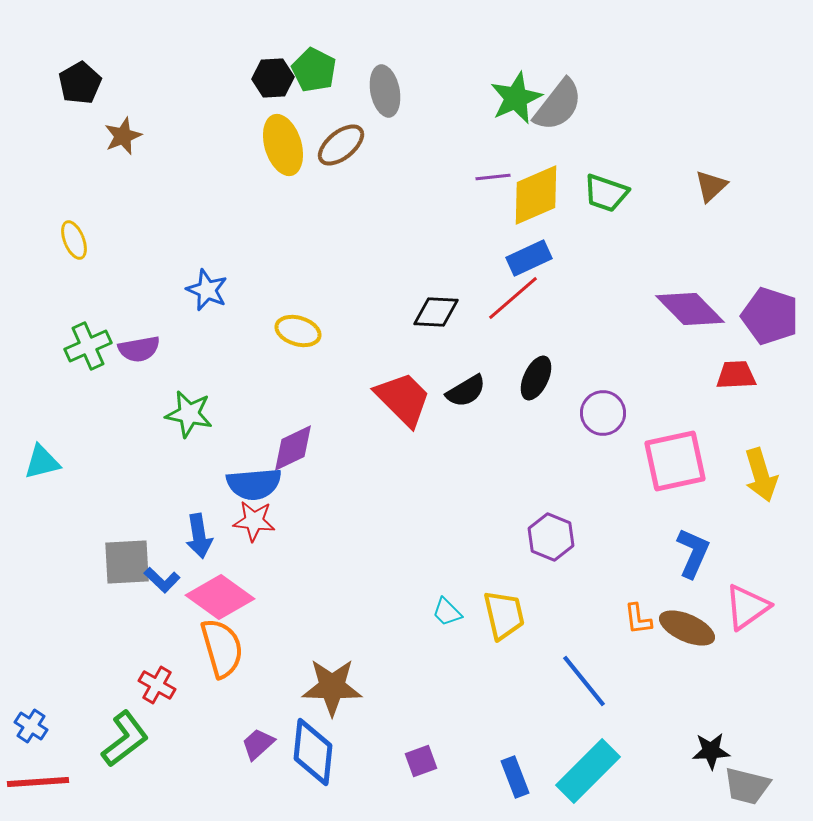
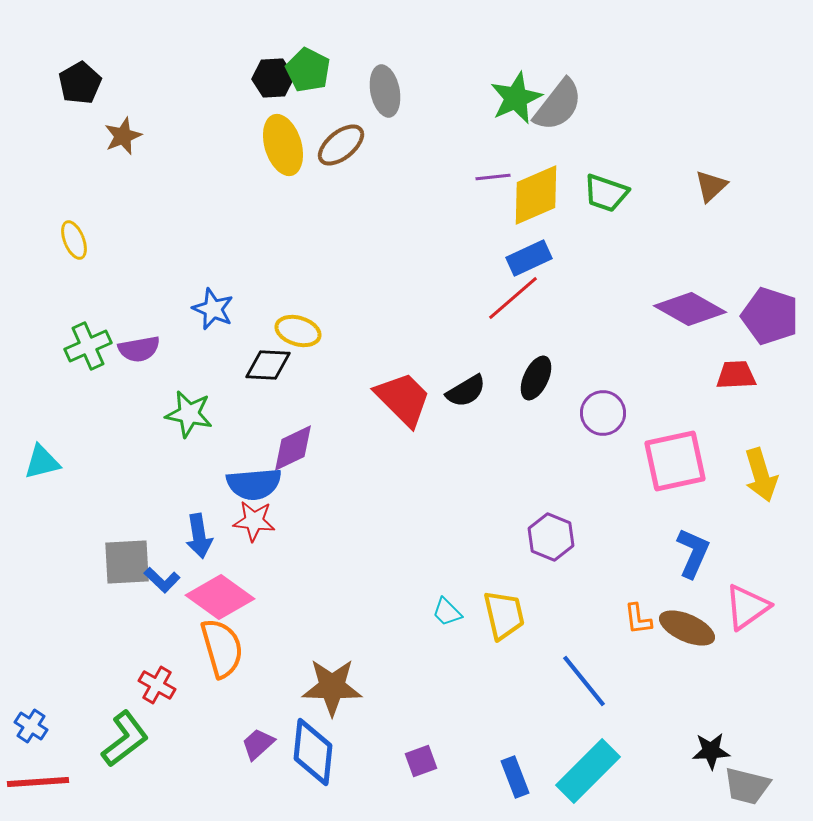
green pentagon at (314, 70): moved 6 px left
blue star at (207, 290): moved 6 px right, 19 px down
purple diamond at (690, 309): rotated 16 degrees counterclockwise
black diamond at (436, 312): moved 168 px left, 53 px down
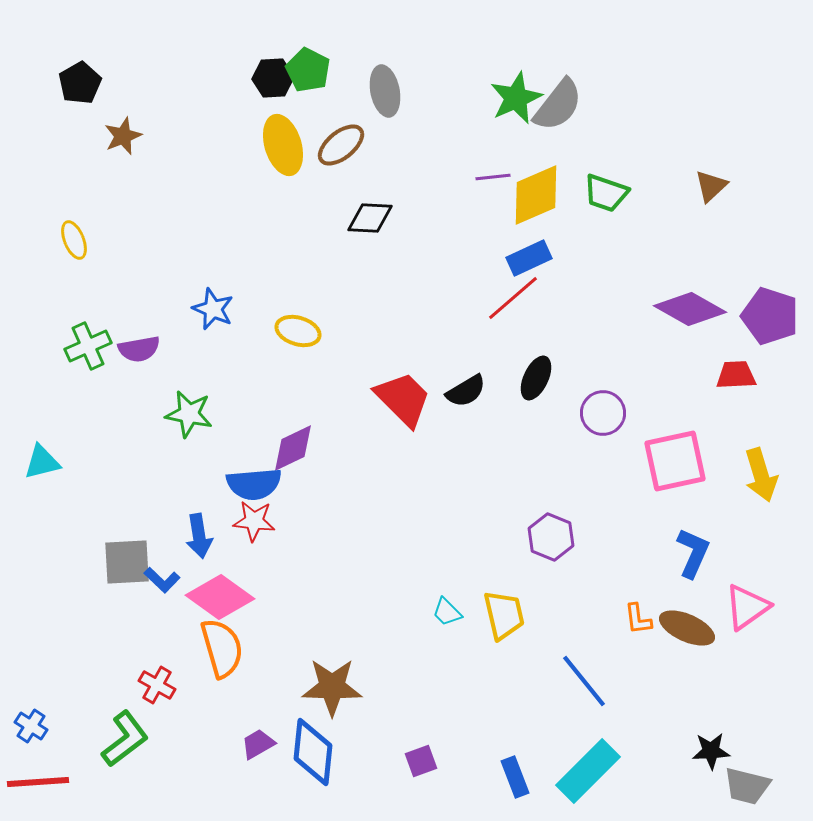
black diamond at (268, 365): moved 102 px right, 147 px up
purple trapezoid at (258, 744): rotated 12 degrees clockwise
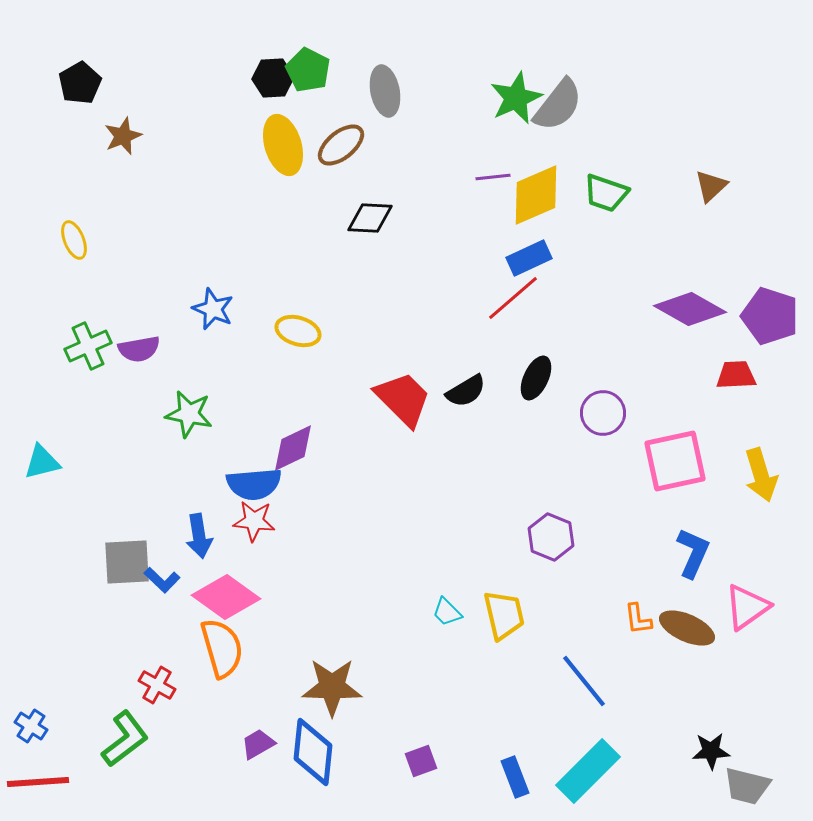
pink diamond at (220, 597): moved 6 px right
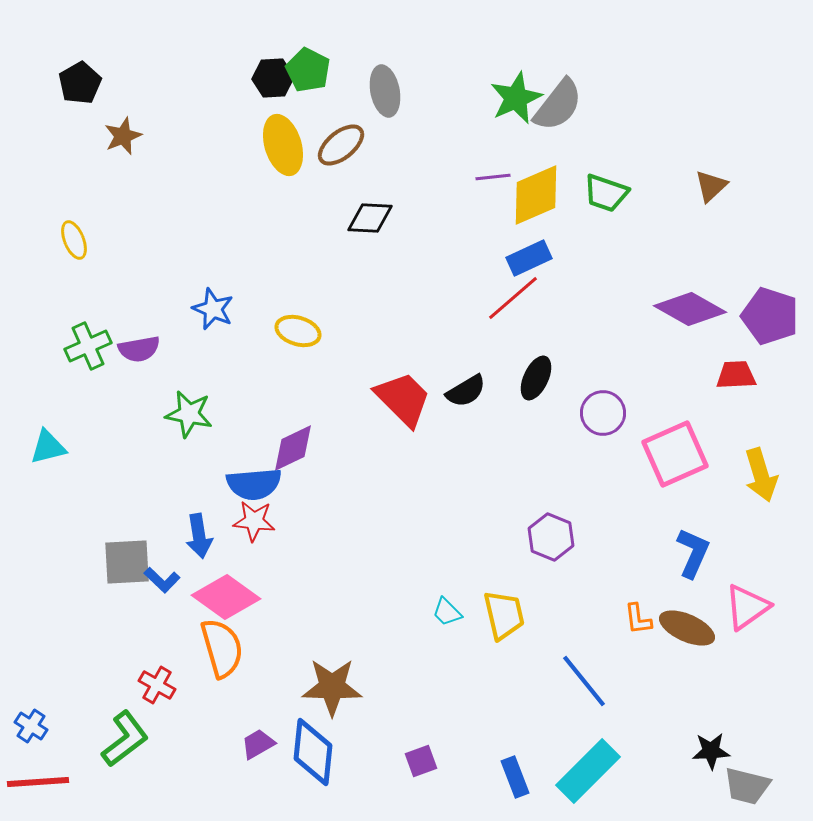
pink square at (675, 461): moved 7 px up; rotated 12 degrees counterclockwise
cyan triangle at (42, 462): moved 6 px right, 15 px up
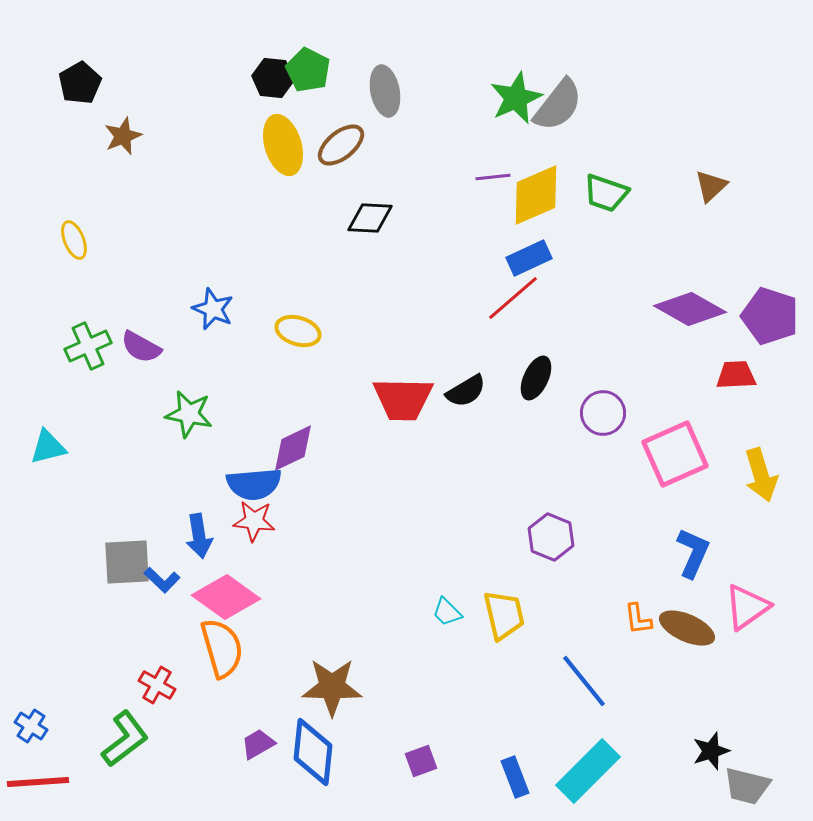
black hexagon at (273, 78): rotated 9 degrees clockwise
purple semicircle at (139, 349): moved 2 px right, 2 px up; rotated 39 degrees clockwise
red trapezoid at (403, 399): rotated 136 degrees clockwise
black star at (711, 751): rotated 15 degrees counterclockwise
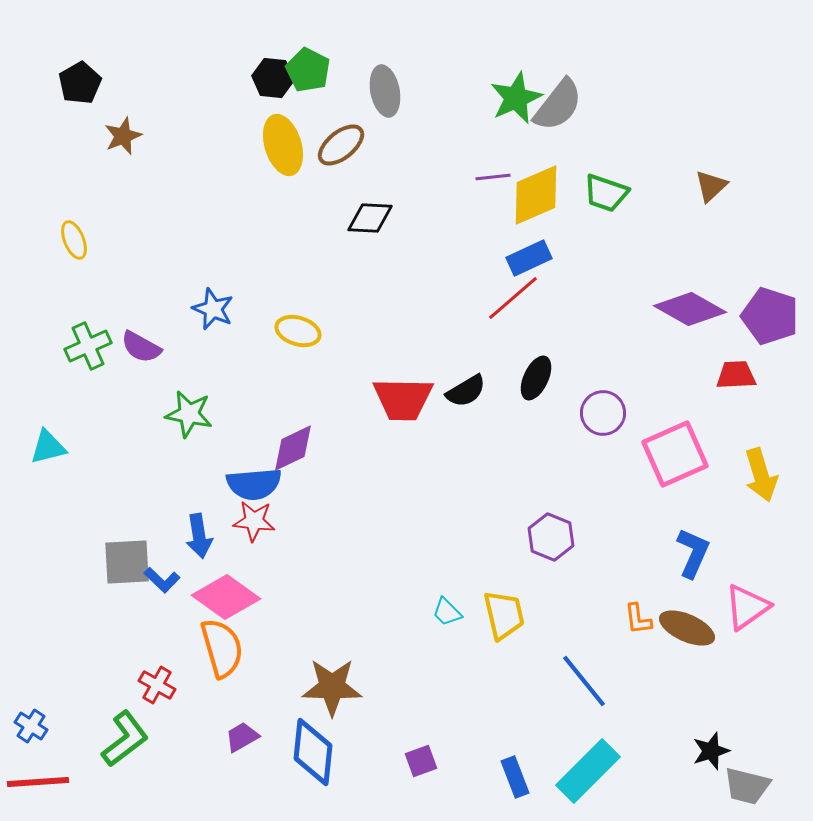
purple trapezoid at (258, 744): moved 16 px left, 7 px up
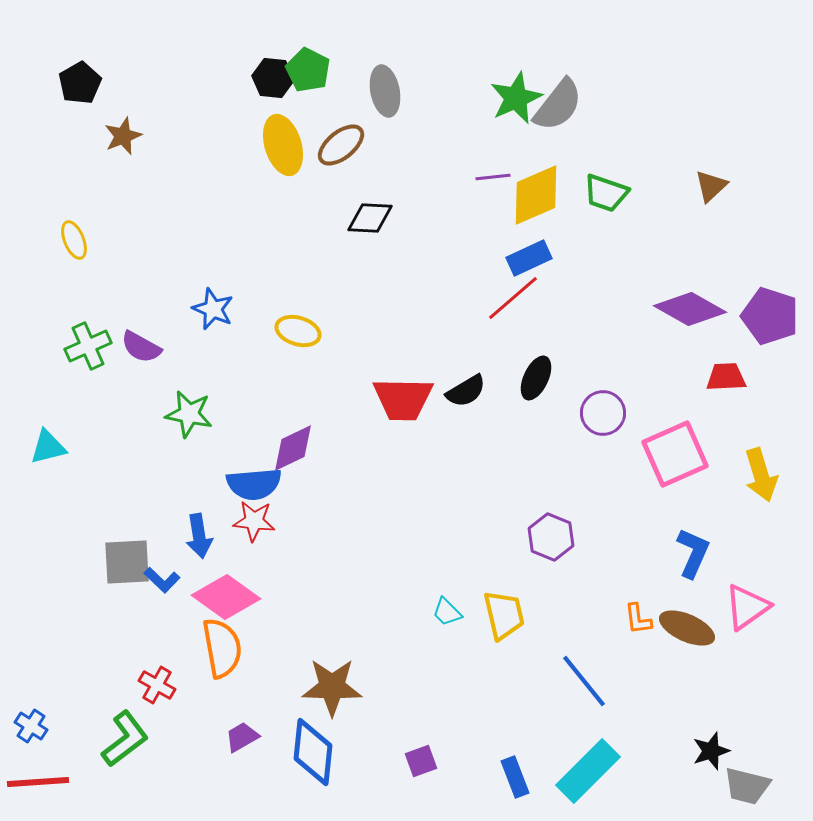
red trapezoid at (736, 375): moved 10 px left, 2 px down
orange semicircle at (222, 648): rotated 6 degrees clockwise
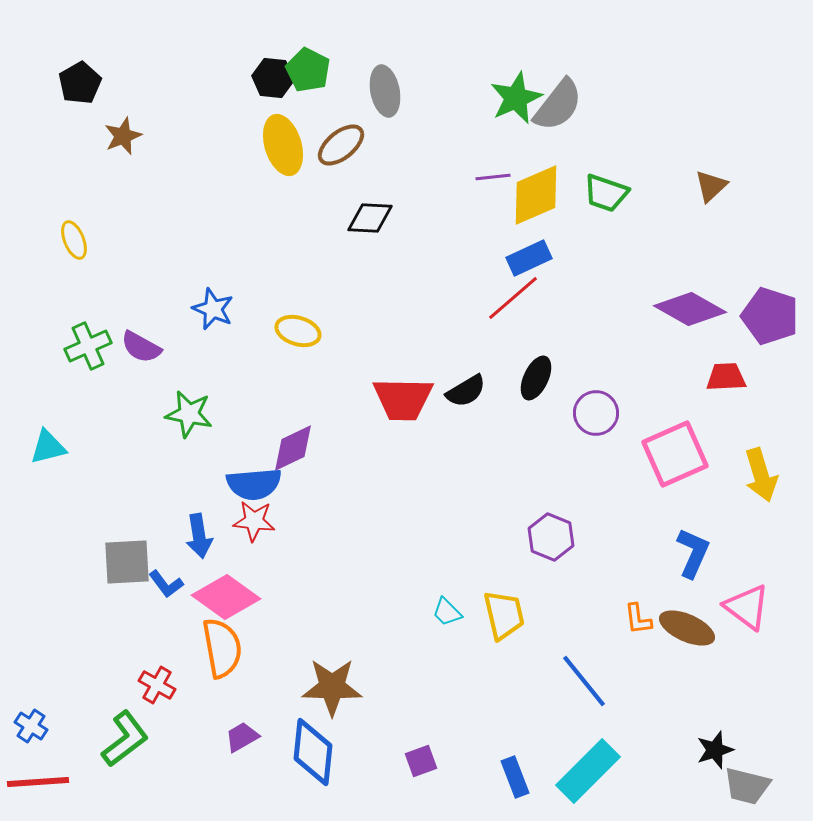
purple circle at (603, 413): moved 7 px left
blue L-shape at (162, 580): moved 4 px right, 4 px down; rotated 9 degrees clockwise
pink triangle at (747, 607): rotated 48 degrees counterclockwise
black star at (711, 751): moved 4 px right, 1 px up
